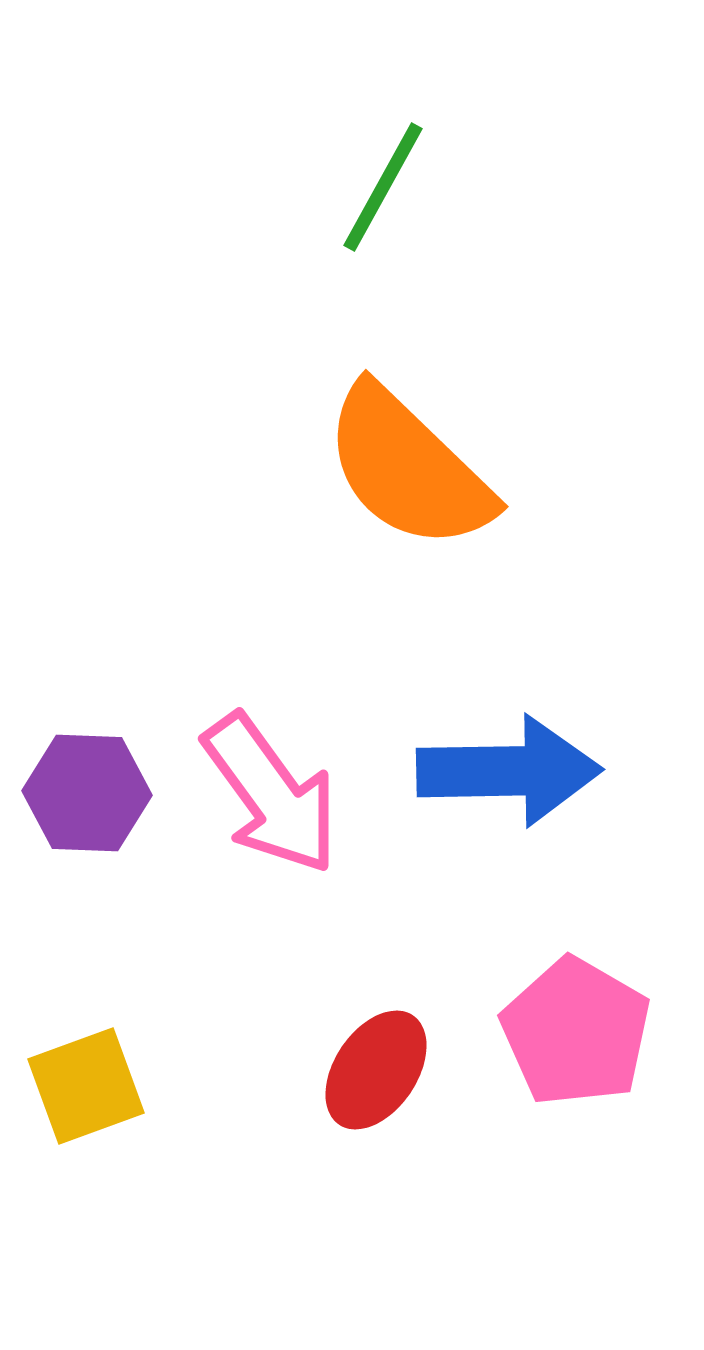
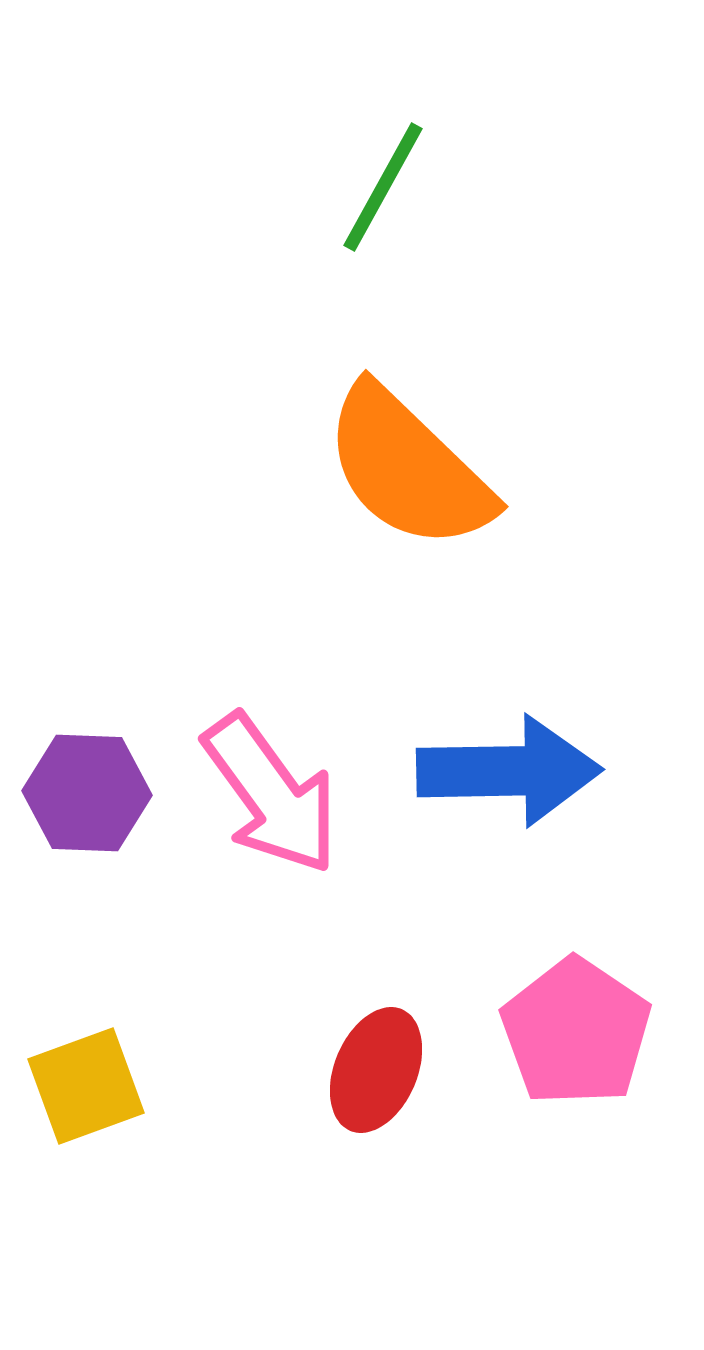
pink pentagon: rotated 4 degrees clockwise
red ellipse: rotated 11 degrees counterclockwise
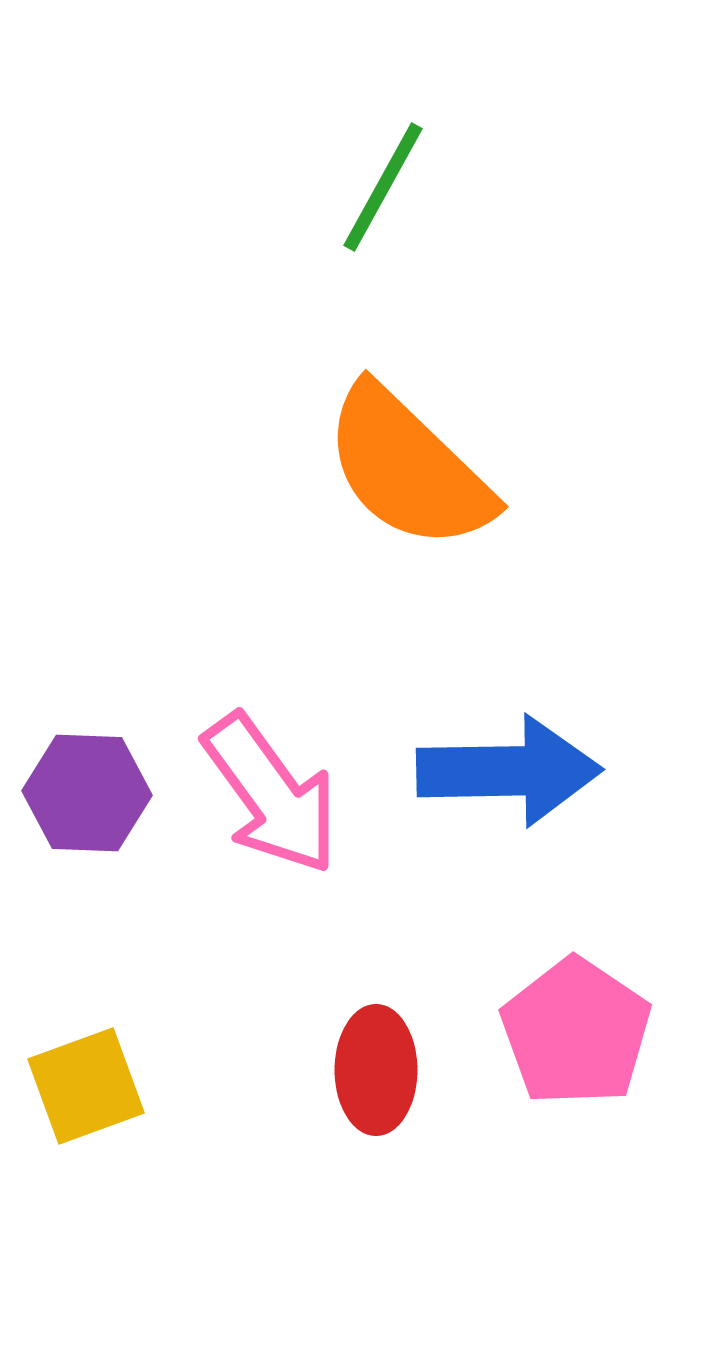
red ellipse: rotated 23 degrees counterclockwise
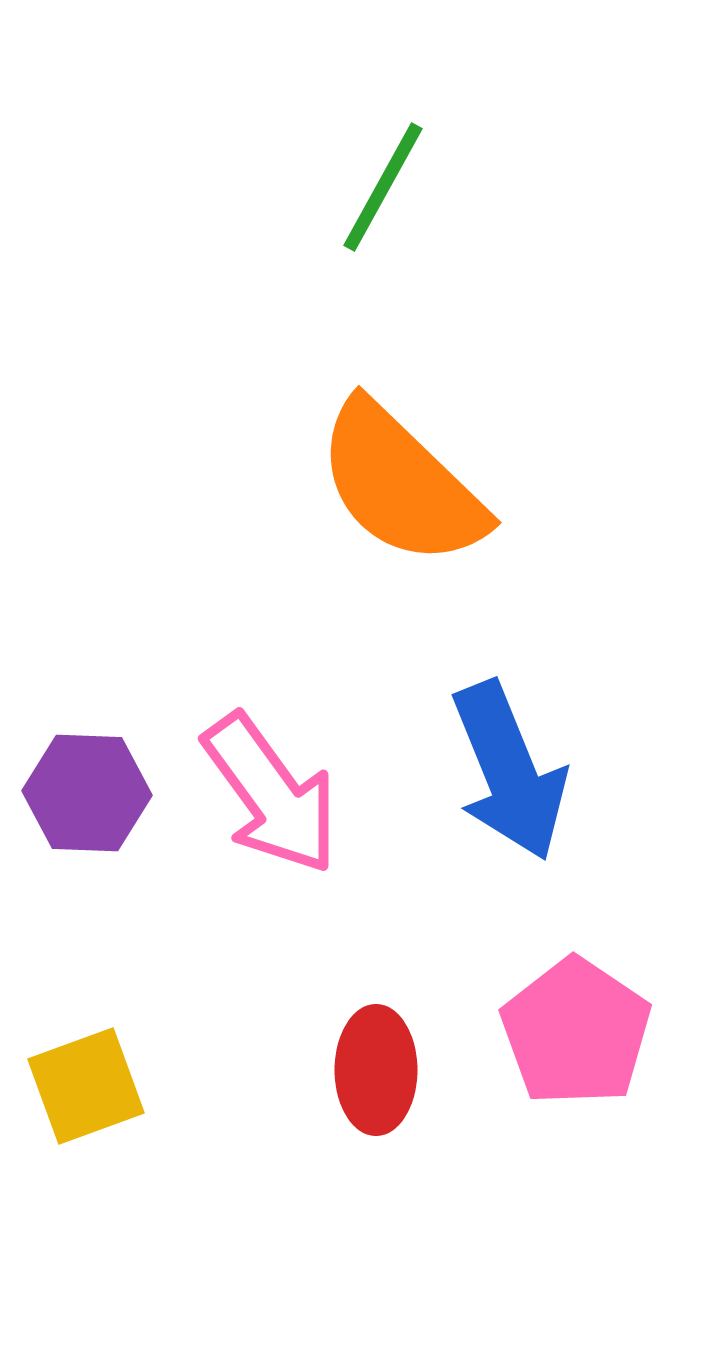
orange semicircle: moved 7 px left, 16 px down
blue arrow: rotated 69 degrees clockwise
